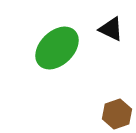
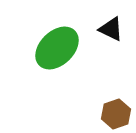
brown hexagon: moved 1 px left
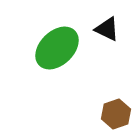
black triangle: moved 4 px left
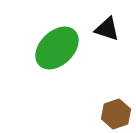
black triangle: rotated 8 degrees counterclockwise
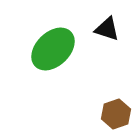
green ellipse: moved 4 px left, 1 px down
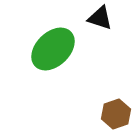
black triangle: moved 7 px left, 11 px up
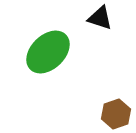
green ellipse: moved 5 px left, 3 px down
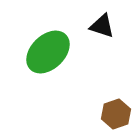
black triangle: moved 2 px right, 8 px down
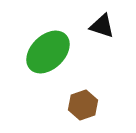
brown hexagon: moved 33 px left, 9 px up
